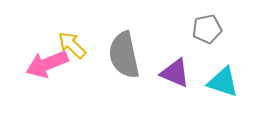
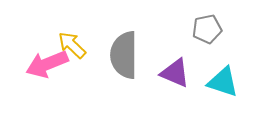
gray semicircle: rotated 12 degrees clockwise
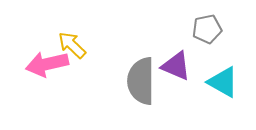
gray semicircle: moved 17 px right, 26 px down
pink arrow: rotated 9 degrees clockwise
purple triangle: moved 1 px right, 7 px up
cyan triangle: rotated 12 degrees clockwise
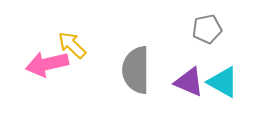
purple triangle: moved 13 px right, 16 px down
gray semicircle: moved 5 px left, 11 px up
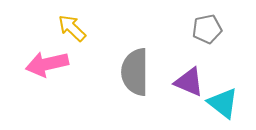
yellow arrow: moved 17 px up
gray semicircle: moved 1 px left, 2 px down
cyan triangle: moved 21 px down; rotated 8 degrees clockwise
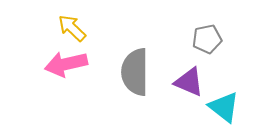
gray pentagon: moved 10 px down
pink arrow: moved 19 px right
cyan triangle: moved 1 px right, 4 px down
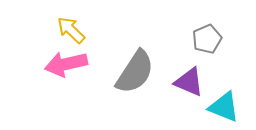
yellow arrow: moved 1 px left, 2 px down
gray pentagon: rotated 12 degrees counterclockwise
gray semicircle: rotated 147 degrees counterclockwise
cyan triangle: rotated 16 degrees counterclockwise
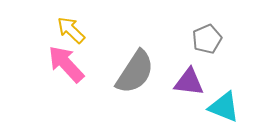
pink arrow: rotated 60 degrees clockwise
purple triangle: rotated 16 degrees counterclockwise
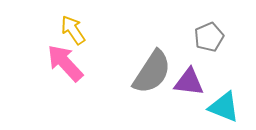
yellow arrow: moved 2 px right; rotated 12 degrees clockwise
gray pentagon: moved 2 px right, 2 px up
pink arrow: moved 1 px left, 1 px up
gray semicircle: moved 17 px right
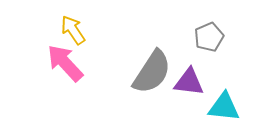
cyan triangle: rotated 16 degrees counterclockwise
